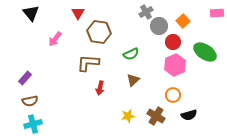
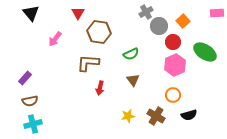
brown triangle: rotated 24 degrees counterclockwise
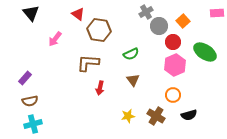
red triangle: moved 1 px down; rotated 24 degrees counterclockwise
brown hexagon: moved 2 px up
